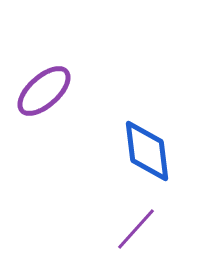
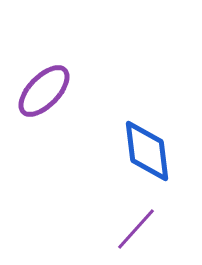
purple ellipse: rotated 4 degrees counterclockwise
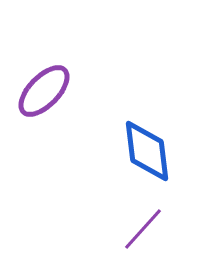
purple line: moved 7 px right
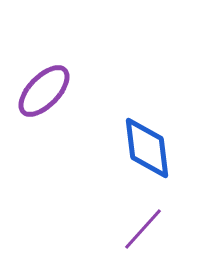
blue diamond: moved 3 px up
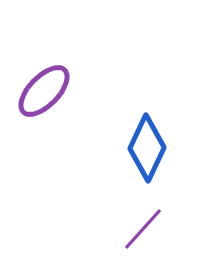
blue diamond: rotated 32 degrees clockwise
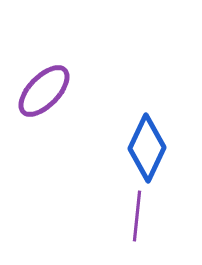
purple line: moved 6 px left, 13 px up; rotated 36 degrees counterclockwise
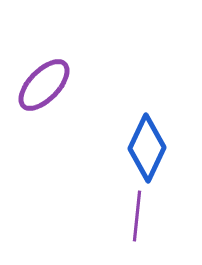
purple ellipse: moved 6 px up
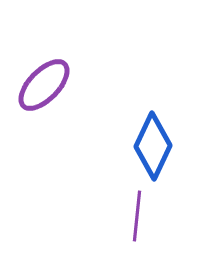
blue diamond: moved 6 px right, 2 px up
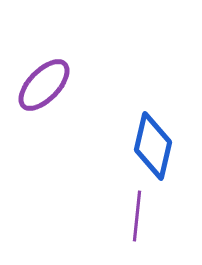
blue diamond: rotated 12 degrees counterclockwise
